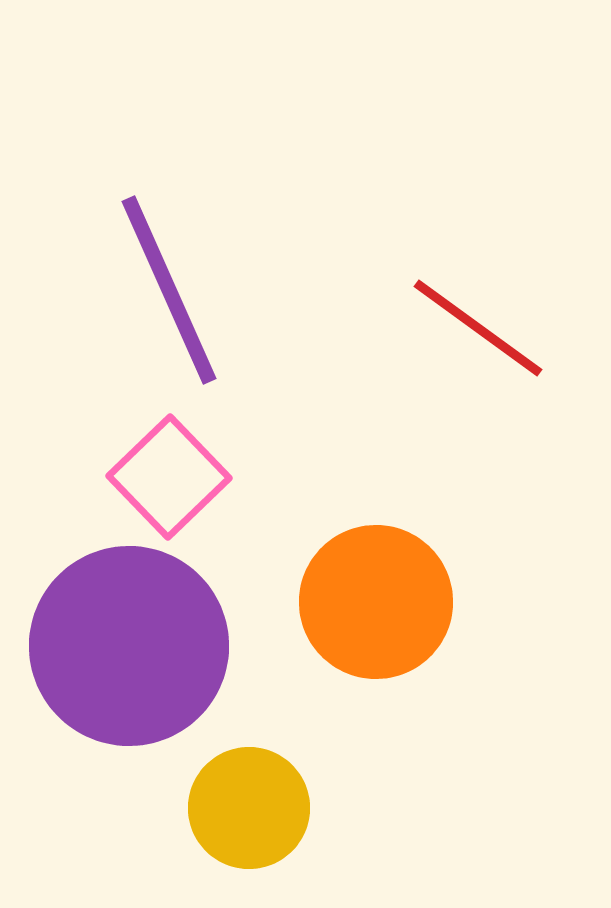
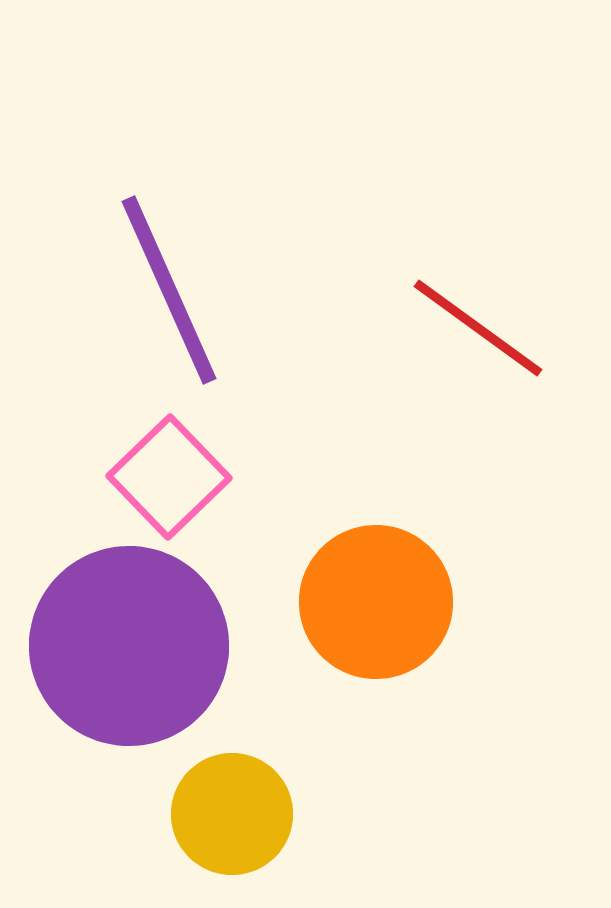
yellow circle: moved 17 px left, 6 px down
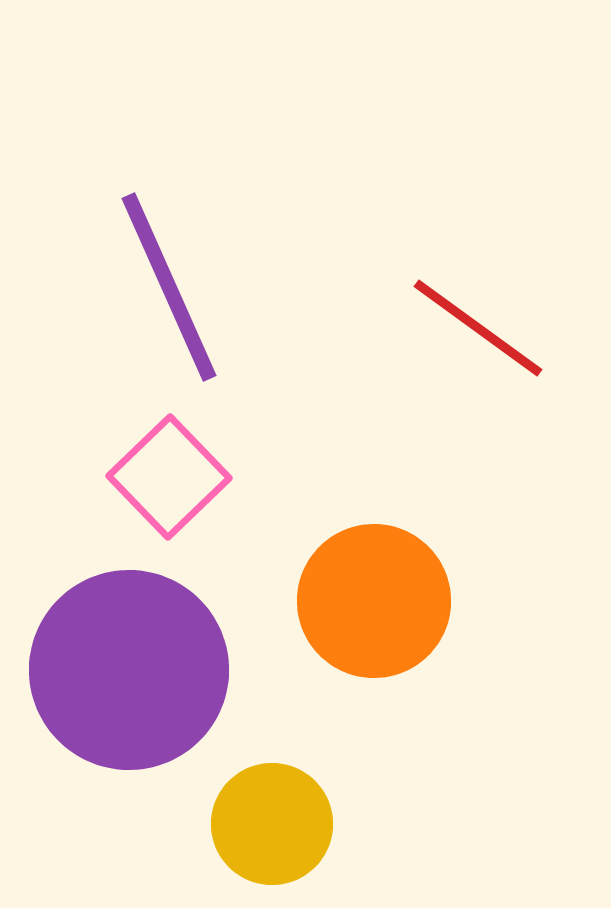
purple line: moved 3 px up
orange circle: moved 2 px left, 1 px up
purple circle: moved 24 px down
yellow circle: moved 40 px right, 10 px down
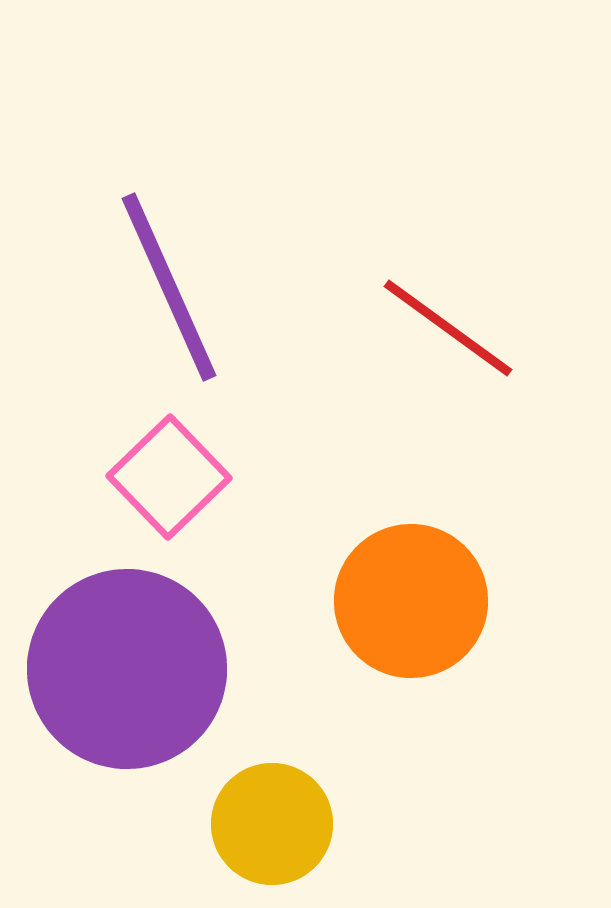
red line: moved 30 px left
orange circle: moved 37 px right
purple circle: moved 2 px left, 1 px up
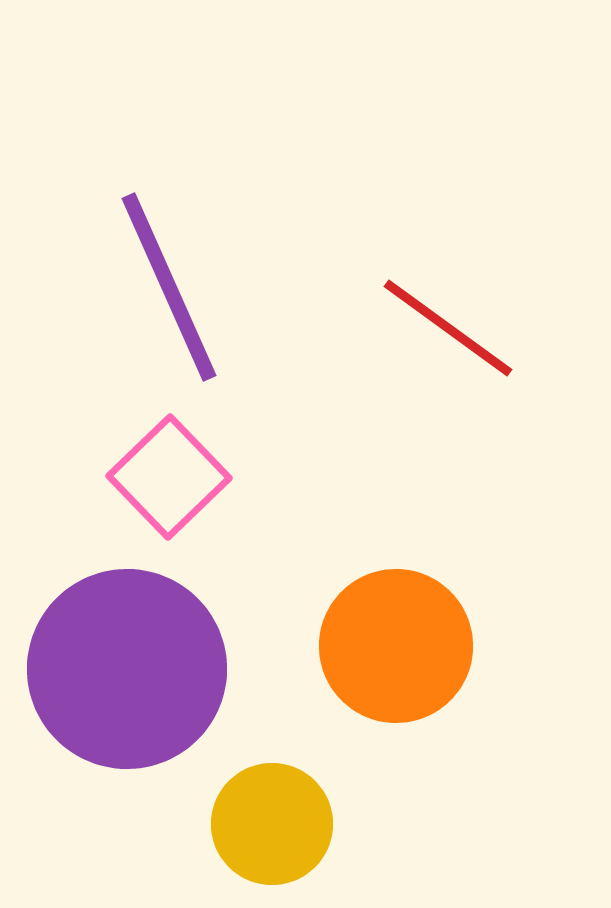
orange circle: moved 15 px left, 45 px down
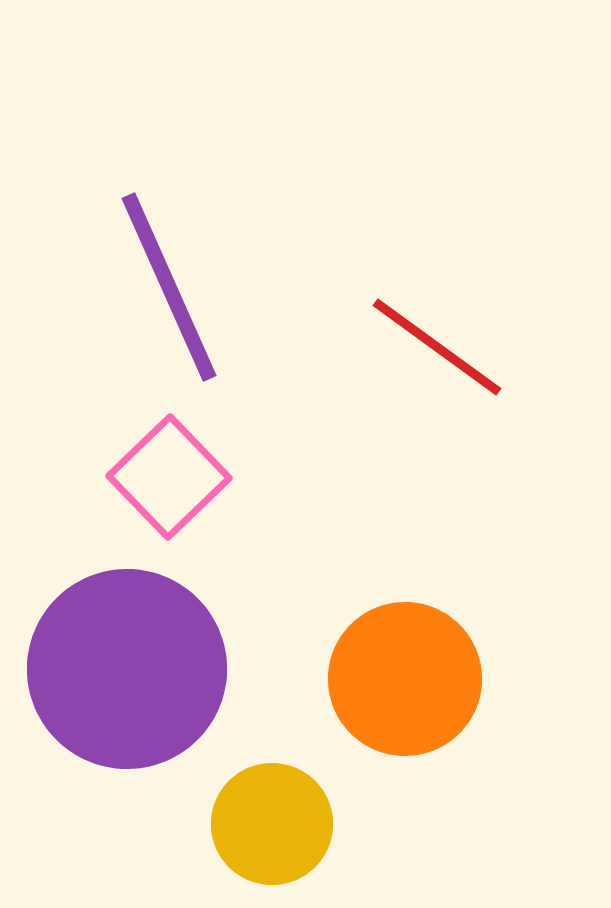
red line: moved 11 px left, 19 px down
orange circle: moved 9 px right, 33 px down
